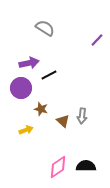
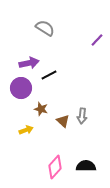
pink diamond: moved 3 px left; rotated 15 degrees counterclockwise
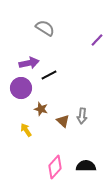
yellow arrow: rotated 104 degrees counterclockwise
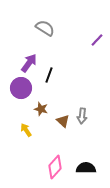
purple arrow: rotated 42 degrees counterclockwise
black line: rotated 42 degrees counterclockwise
black semicircle: moved 2 px down
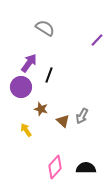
purple circle: moved 1 px up
gray arrow: rotated 21 degrees clockwise
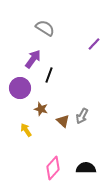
purple line: moved 3 px left, 4 px down
purple arrow: moved 4 px right, 4 px up
purple circle: moved 1 px left, 1 px down
pink diamond: moved 2 px left, 1 px down
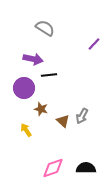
purple arrow: rotated 66 degrees clockwise
black line: rotated 63 degrees clockwise
purple circle: moved 4 px right
pink diamond: rotated 30 degrees clockwise
